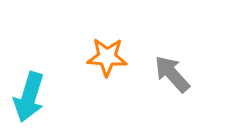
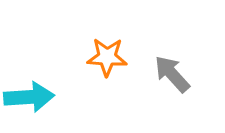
cyan arrow: rotated 111 degrees counterclockwise
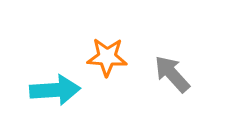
cyan arrow: moved 26 px right, 7 px up
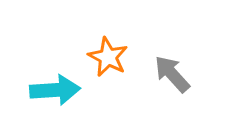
orange star: moved 1 px right; rotated 24 degrees clockwise
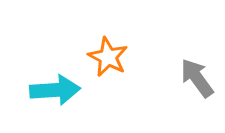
gray arrow: moved 25 px right, 4 px down; rotated 6 degrees clockwise
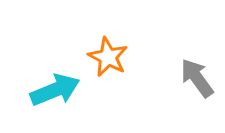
cyan arrow: rotated 18 degrees counterclockwise
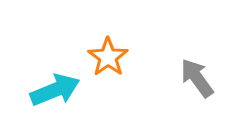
orange star: rotated 9 degrees clockwise
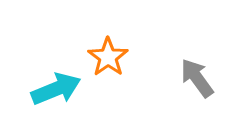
cyan arrow: moved 1 px right, 1 px up
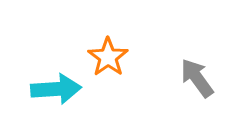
cyan arrow: rotated 18 degrees clockwise
